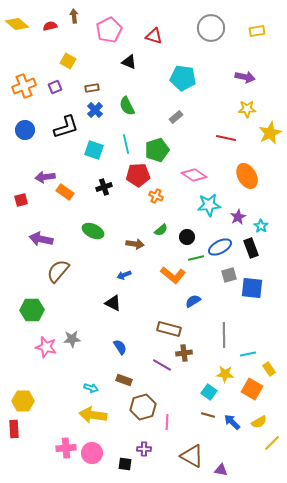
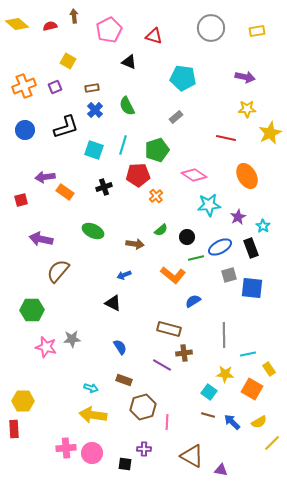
cyan line at (126, 144): moved 3 px left, 1 px down; rotated 30 degrees clockwise
orange cross at (156, 196): rotated 24 degrees clockwise
cyan star at (261, 226): moved 2 px right
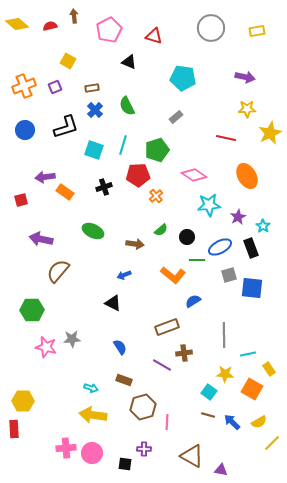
green line at (196, 258): moved 1 px right, 2 px down; rotated 14 degrees clockwise
brown rectangle at (169, 329): moved 2 px left, 2 px up; rotated 35 degrees counterclockwise
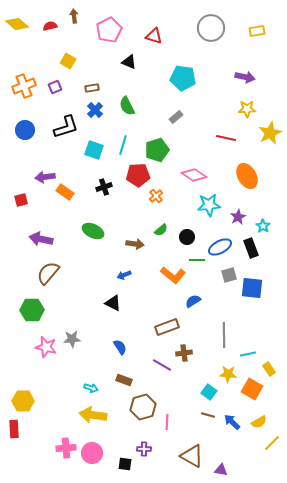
brown semicircle at (58, 271): moved 10 px left, 2 px down
yellow star at (225, 374): moved 3 px right
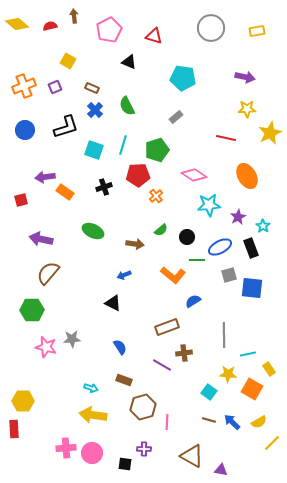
brown rectangle at (92, 88): rotated 32 degrees clockwise
brown line at (208, 415): moved 1 px right, 5 px down
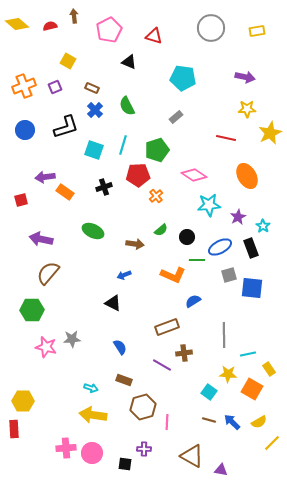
orange L-shape at (173, 275): rotated 15 degrees counterclockwise
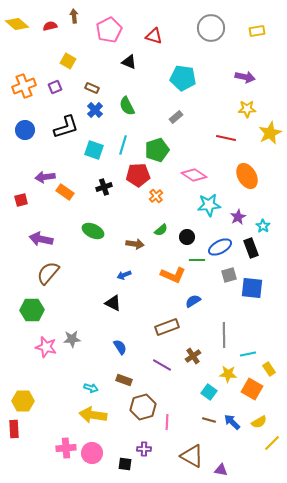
brown cross at (184, 353): moved 9 px right, 3 px down; rotated 28 degrees counterclockwise
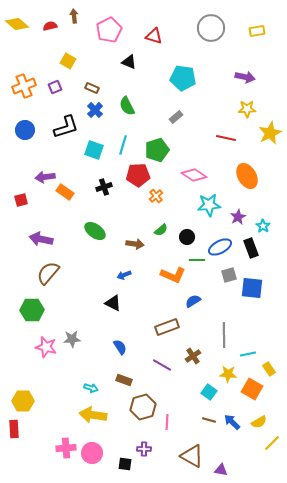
green ellipse at (93, 231): moved 2 px right; rotated 10 degrees clockwise
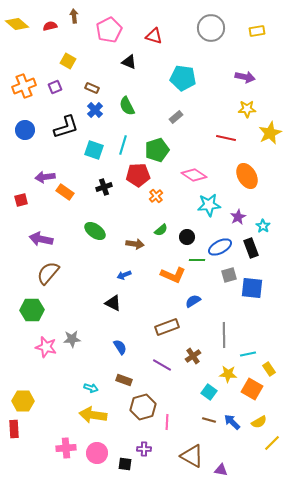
pink circle at (92, 453): moved 5 px right
